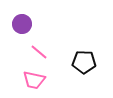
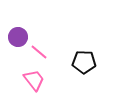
purple circle: moved 4 px left, 13 px down
pink trapezoid: rotated 140 degrees counterclockwise
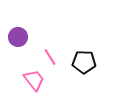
pink line: moved 11 px right, 5 px down; rotated 18 degrees clockwise
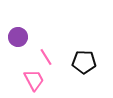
pink line: moved 4 px left
pink trapezoid: rotated 10 degrees clockwise
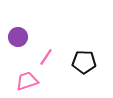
pink line: rotated 66 degrees clockwise
pink trapezoid: moved 7 px left, 1 px down; rotated 80 degrees counterclockwise
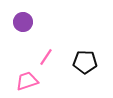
purple circle: moved 5 px right, 15 px up
black pentagon: moved 1 px right
